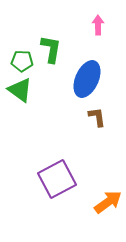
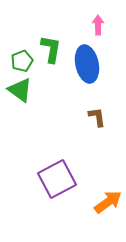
green pentagon: rotated 25 degrees counterclockwise
blue ellipse: moved 15 px up; rotated 36 degrees counterclockwise
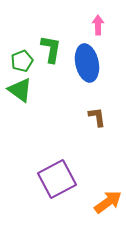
blue ellipse: moved 1 px up
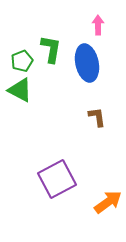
green triangle: rotated 8 degrees counterclockwise
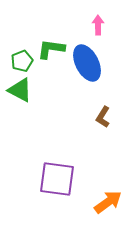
green L-shape: rotated 92 degrees counterclockwise
blue ellipse: rotated 15 degrees counterclockwise
brown L-shape: moved 6 px right; rotated 140 degrees counterclockwise
purple square: rotated 36 degrees clockwise
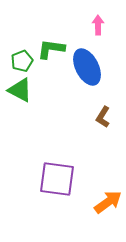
blue ellipse: moved 4 px down
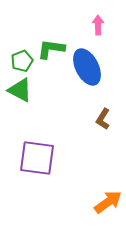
brown L-shape: moved 2 px down
purple square: moved 20 px left, 21 px up
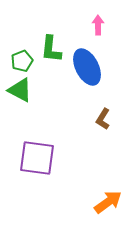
green L-shape: rotated 92 degrees counterclockwise
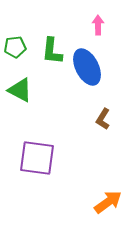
green L-shape: moved 1 px right, 2 px down
green pentagon: moved 7 px left, 14 px up; rotated 15 degrees clockwise
